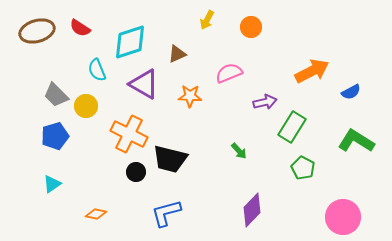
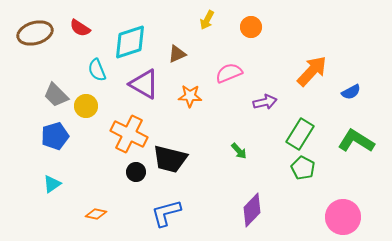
brown ellipse: moved 2 px left, 2 px down
orange arrow: rotated 20 degrees counterclockwise
green rectangle: moved 8 px right, 7 px down
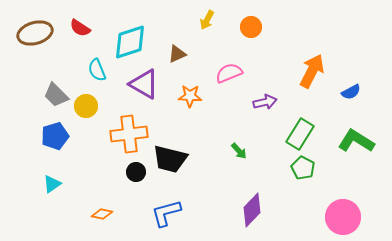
orange arrow: rotated 16 degrees counterclockwise
orange cross: rotated 33 degrees counterclockwise
orange diamond: moved 6 px right
